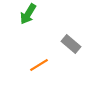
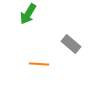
orange line: moved 1 px up; rotated 36 degrees clockwise
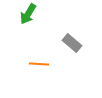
gray rectangle: moved 1 px right, 1 px up
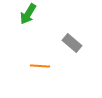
orange line: moved 1 px right, 2 px down
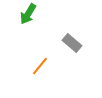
orange line: rotated 54 degrees counterclockwise
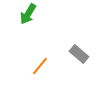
gray rectangle: moved 7 px right, 11 px down
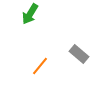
green arrow: moved 2 px right
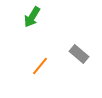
green arrow: moved 2 px right, 3 px down
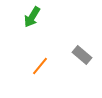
gray rectangle: moved 3 px right, 1 px down
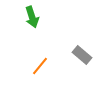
green arrow: rotated 50 degrees counterclockwise
